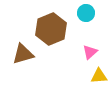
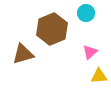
brown hexagon: moved 1 px right
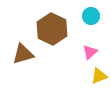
cyan circle: moved 5 px right, 3 px down
brown hexagon: rotated 12 degrees counterclockwise
yellow triangle: rotated 18 degrees counterclockwise
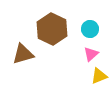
cyan circle: moved 1 px left, 13 px down
pink triangle: moved 1 px right, 2 px down
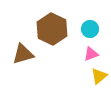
pink triangle: rotated 21 degrees clockwise
yellow triangle: rotated 18 degrees counterclockwise
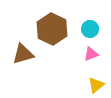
yellow triangle: moved 3 px left, 9 px down
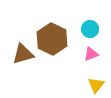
brown hexagon: moved 10 px down
yellow triangle: rotated 12 degrees counterclockwise
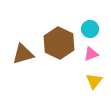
brown hexagon: moved 7 px right, 4 px down
yellow triangle: moved 2 px left, 4 px up
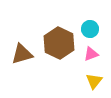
brown triangle: moved 1 px left
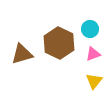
pink triangle: moved 2 px right
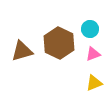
brown triangle: moved 3 px up
yellow triangle: moved 2 px down; rotated 30 degrees clockwise
